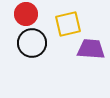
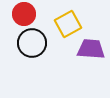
red circle: moved 2 px left
yellow square: rotated 16 degrees counterclockwise
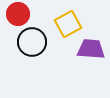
red circle: moved 6 px left
black circle: moved 1 px up
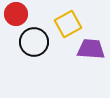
red circle: moved 2 px left
black circle: moved 2 px right
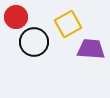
red circle: moved 3 px down
